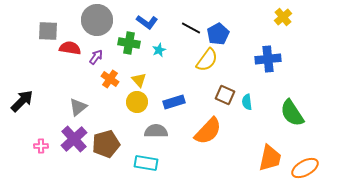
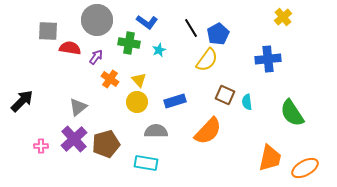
black line: rotated 30 degrees clockwise
blue rectangle: moved 1 px right, 1 px up
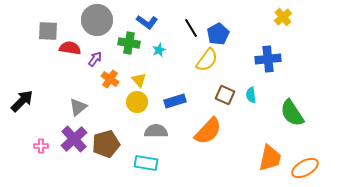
purple arrow: moved 1 px left, 2 px down
cyan semicircle: moved 4 px right, 7 px up
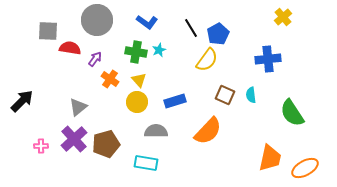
green cross: moved 7 px right, 9 px down
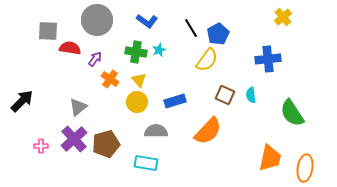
blue L-shape: moved 1 px up
orange ellipse: rotated 52 degrees counterclockwise
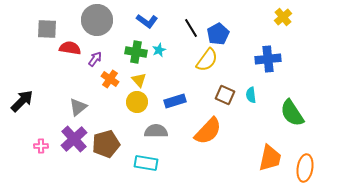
gray square: moved 1 px left, 2 px up
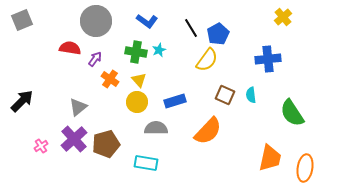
gray circle: moved 1 px left, 1 px down
gray square: moved 25 px left, 9 px up; rotated 25 degrees counterclockwise
gray semicircle: moved 3 px up
pink cross: rotated 32 degrees counterclockwise
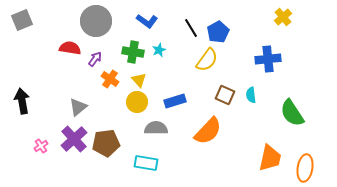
blue pentagon: moved 2 px up
green cross: moved 3 px left
black arrow: rotated 55 degrees counterclockwise
brown pentagon: moved 1 px up; rotated 8 degrees clockwise
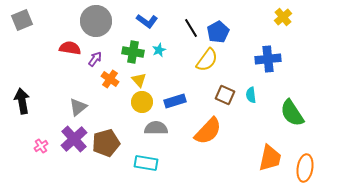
yellow circle: moved 5 px right
brown pentagon: rotated 8 degrees counterclockwise
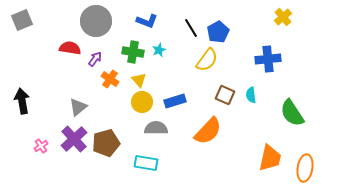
blue L-shape: rotated 15 degrees counterclockwise
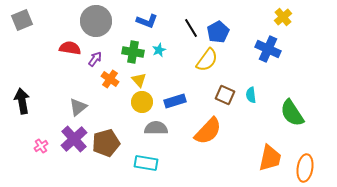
blue cross: moved 10 px up; rotated 30 degrees clockwise
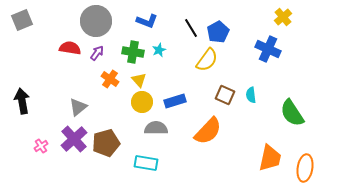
purple arrow: moved 2 px right, 6 px up
